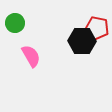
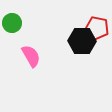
green circle: moved 3 px left
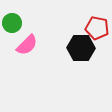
black hexagon: moved 1 px left, 7 px down
pink semicircle: moved 4 px left, 11 px up; rotated 75 degrees clockwise
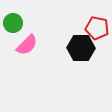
green circle: moved 1 px right
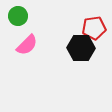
green circle: moved 5 px right, 7 px up
red pentagon: moved 3 px left; rotated 20 degrees counterclockwise
